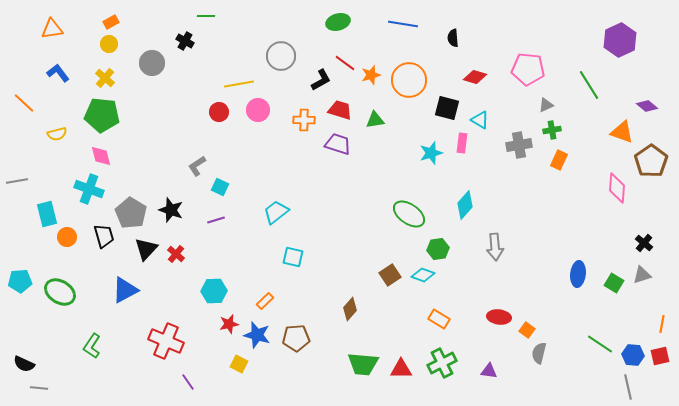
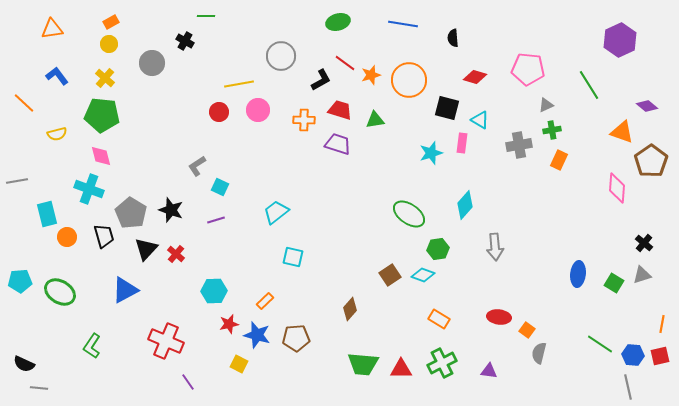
blue L-shape at (58, 73): moved 1 px left, 3 px down
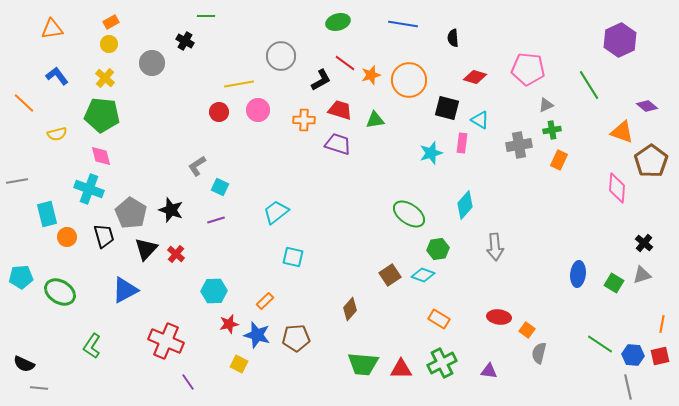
cyan pentagon at (20, 281): moved 1 px right, 4 px up
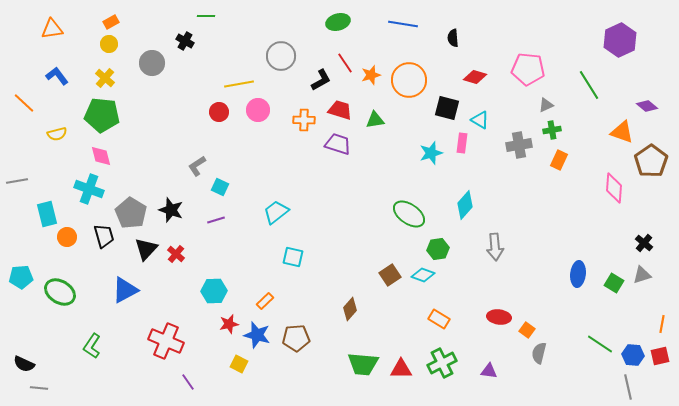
red line at (345, 63): rotated 20 degrees clockwise
pink diamond at (617, 188): moved 3 px left
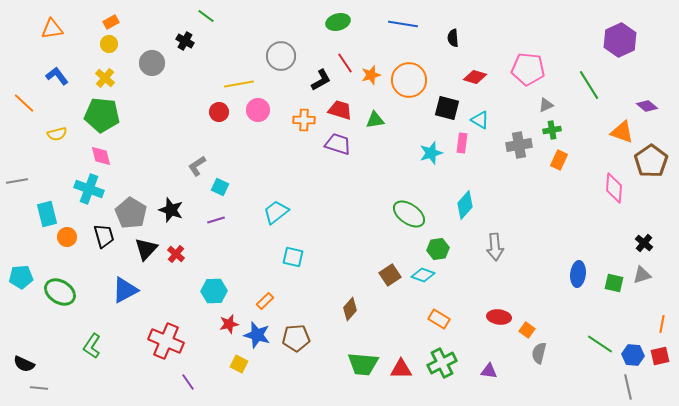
green line at (206, 16): rotated 36 degrees clockwise
green square at (614, 283): rotated 18 degrees counterclockwise
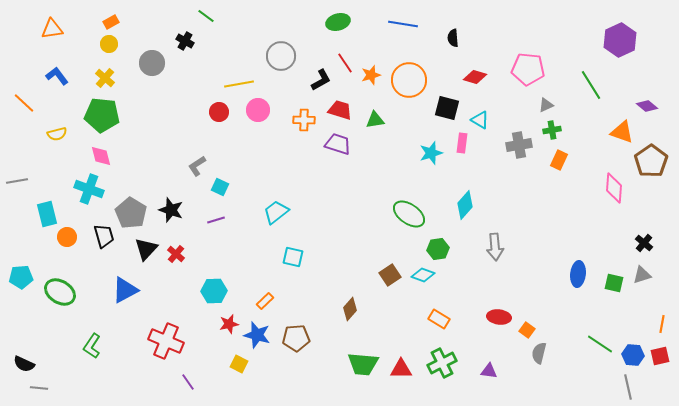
green line at (589, 85): moved 2 px right
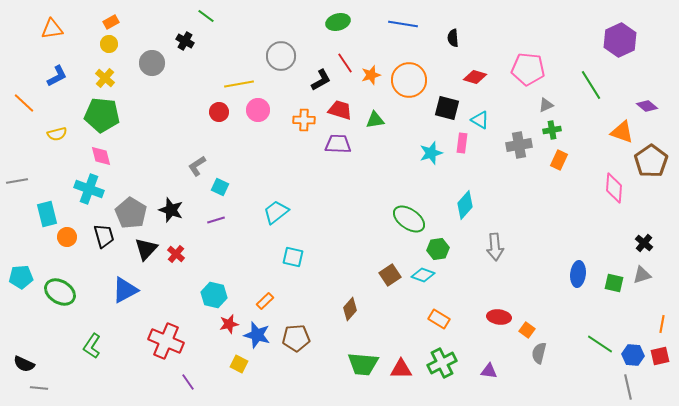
blue L-shape at (57, 76): rotated 100 degrees clockwise
purple trapezoid at (338, 144): rotated 16 degrees counterclockwise
green ellipse at (409, 214): moved 5 px down
cyan hexagon at (214, 291): moved 4 px down; rotated 15 degrees clockwise
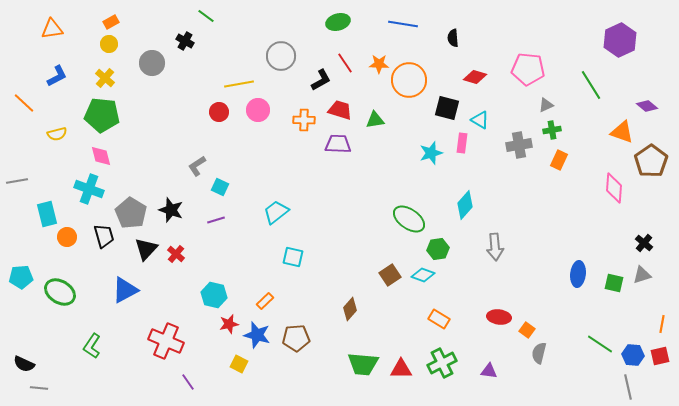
orange star at (371, 75): moved 8 px right, 11 px up; rotated 18 degrees clockwise
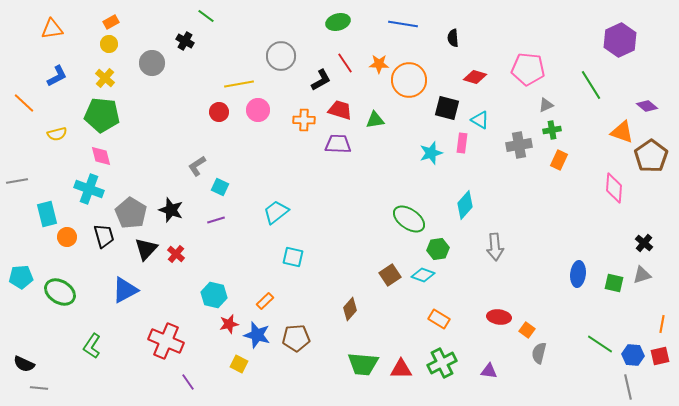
brown pentagon at (651, 161): moved 5 px up
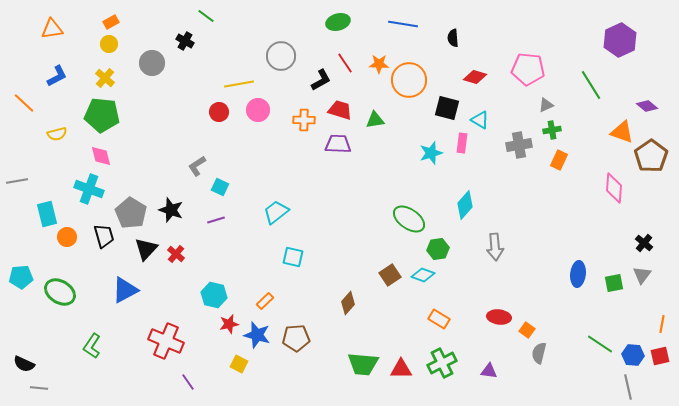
gray triangle at (642, 275): rotated 36 degrees counterclockwise
green square at (614, 283): rotated 24 degrees counterclockwise
brown diamond at (350, 309): moved 2 px left, 6 px up
